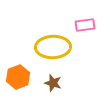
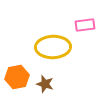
orange hexagon: moved 1 px left; rotated 10 degrees clockwise
brown star: moved 8 px left, 1 px down
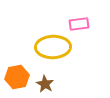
pink rectangle: moved 6 px left, 1 px up
brown star: rotated 12 degrees clockwise
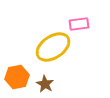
yellow ellipse: rotated 32 degrees counterclockwise
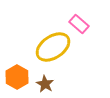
pink rectangle: rotated 48 degrees clockwise
orange hexagon: rotated 20 degrees counterclockwise
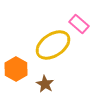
yellow ellipse: moved 2 px up
orange hexagon: moved 1 px left, 8 px up
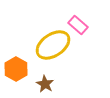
pink rectangle: moved 1 px left, 1 px down
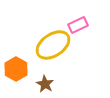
pink rectangle: rotated 66 degrees counterclockwise
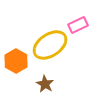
yellow ellipse: moved 3 px left
orange hexagon: moved 8 px up
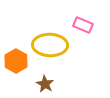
pink rectangle: moved 5 px right; rotated 48 degrees clockwise
yellow ellipse: rotated 36 degrees clockwise
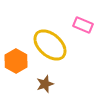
yellow ellipse: rotated 40 degrees clockwise
brown star: rotated 24 degrees clockwise
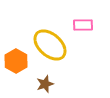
pink rectangle: rotated 24 degrees counterclockwise
